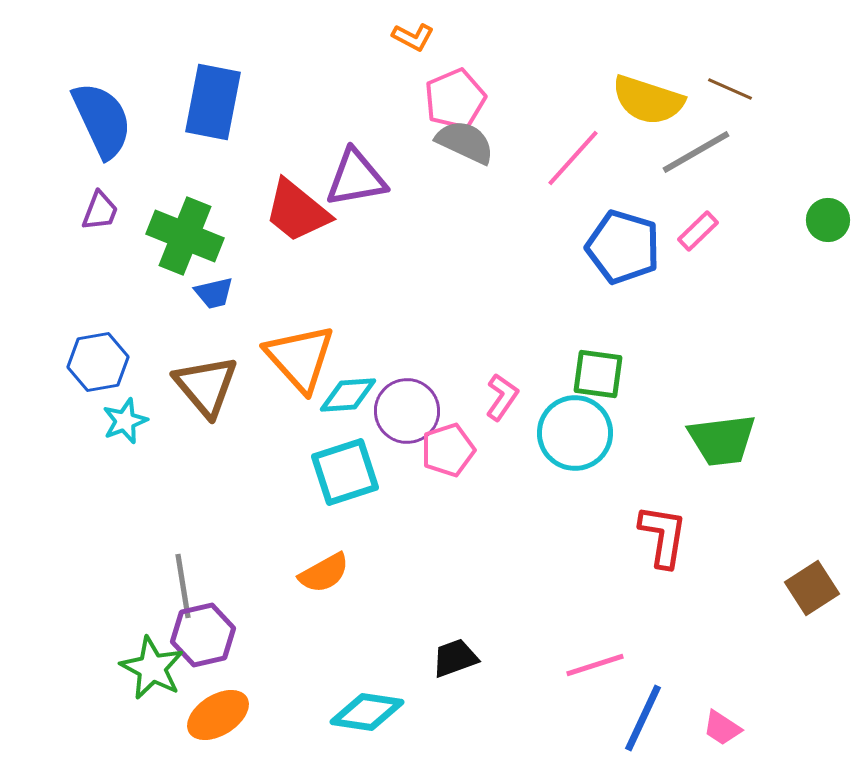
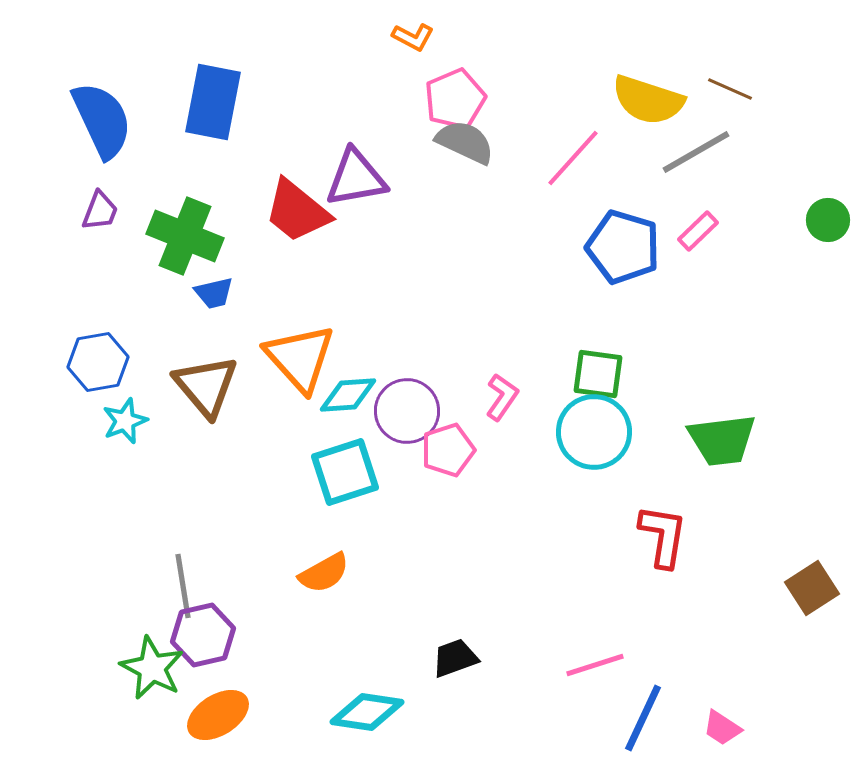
cyan circle at (575, 433): moved 19 px right, 1 px up
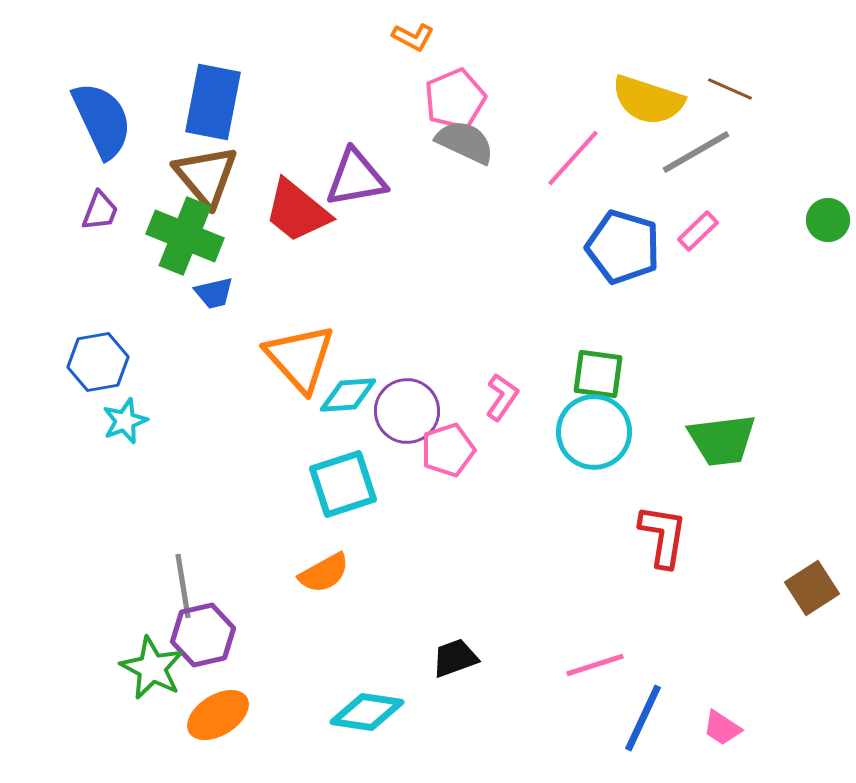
brown triangle at (206, 386): moved 210 px up
cyan square at (345, 472): moved 2 px left, 12 px down
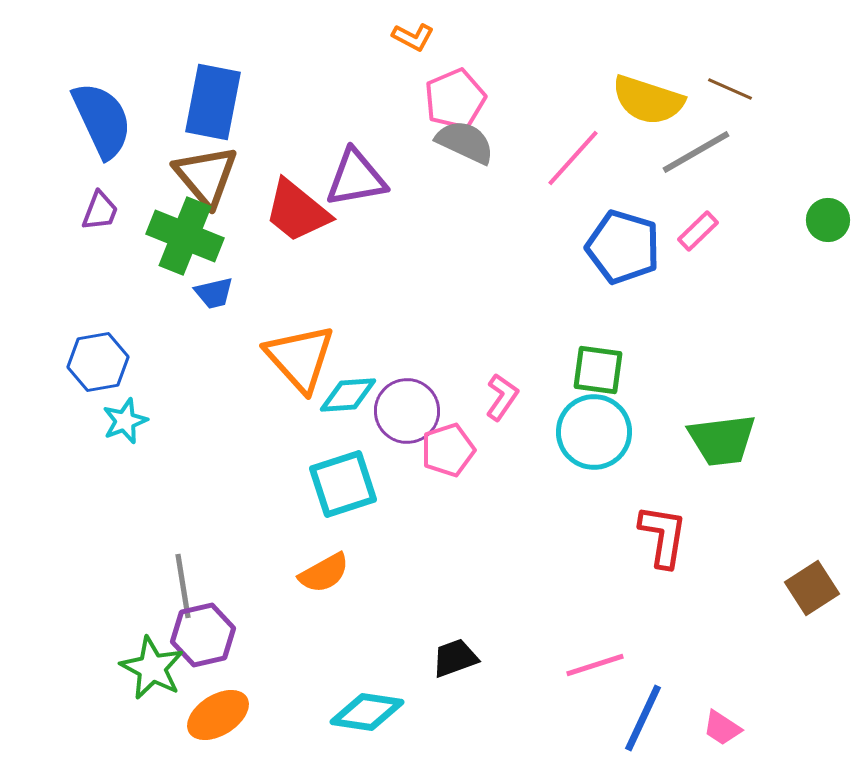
green square at (598, 374): moved 4 px up
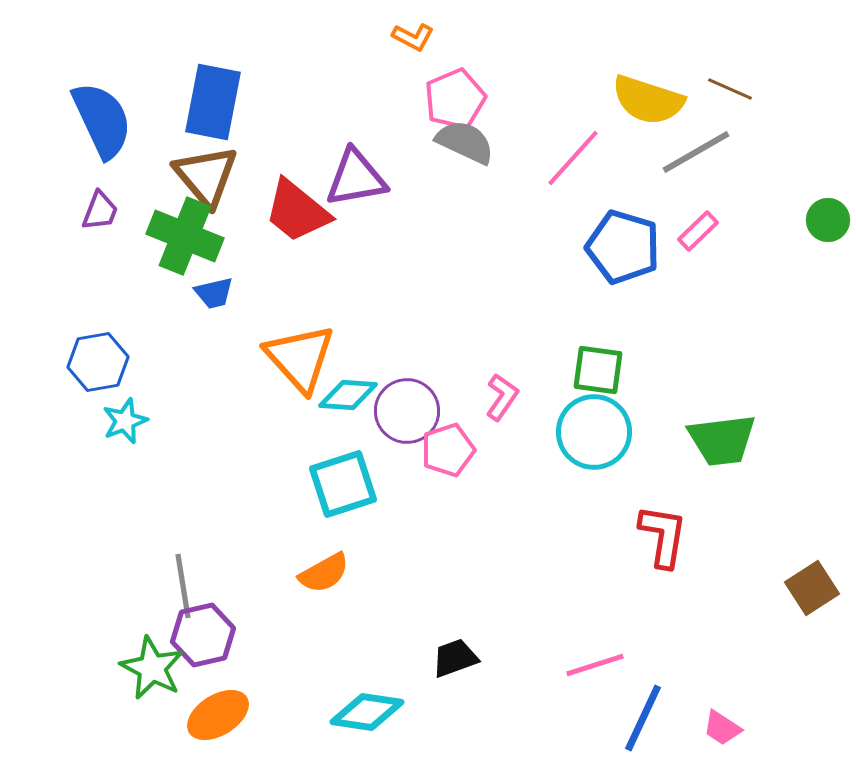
cyan diamond at (348, 395): rotated 8 degrees clockwise
